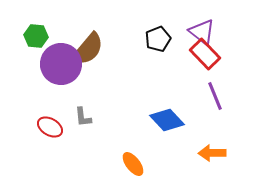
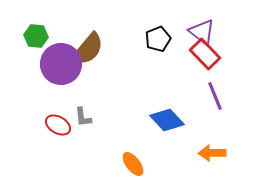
red ellipse: moved 8 px right, 2 px up
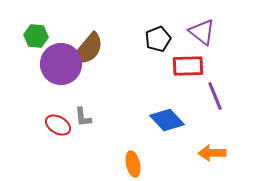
red rectangle: moved 17 px left, 12 px down; rotated 48 degrees counterclockwise
orange ellipse: rotated 25 degrees clockwise
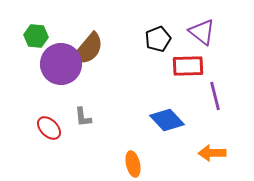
purple line: rotated 8 degrees clockwise
red ellipse: moved 9 px left, 3 px down; rotated 15 degrees clockwise
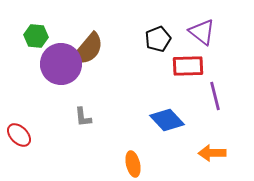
red ellipse: moved 30 px left, 7 px down
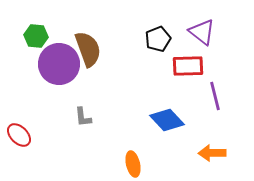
brown semicircle: rotated 60 degrees counterclockwise
purple circle: moved 2 px left
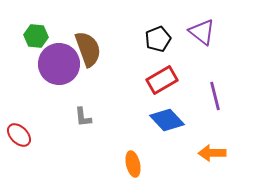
red rectangle: moved 26 px left, 14 px down; rotated 28 degrees counterclockwise
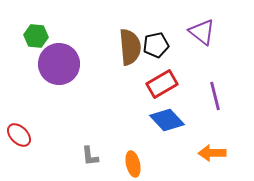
black pentagon: moved 2 px left, 6 px down; rotated 10 degrees clockwise
brown semicircle: moved 42 px right, 2 px up; rotated 15 degrees clockwise
red rectangle: moved 4 px down
gray L-shape: moved 7 px right, 39 px down
